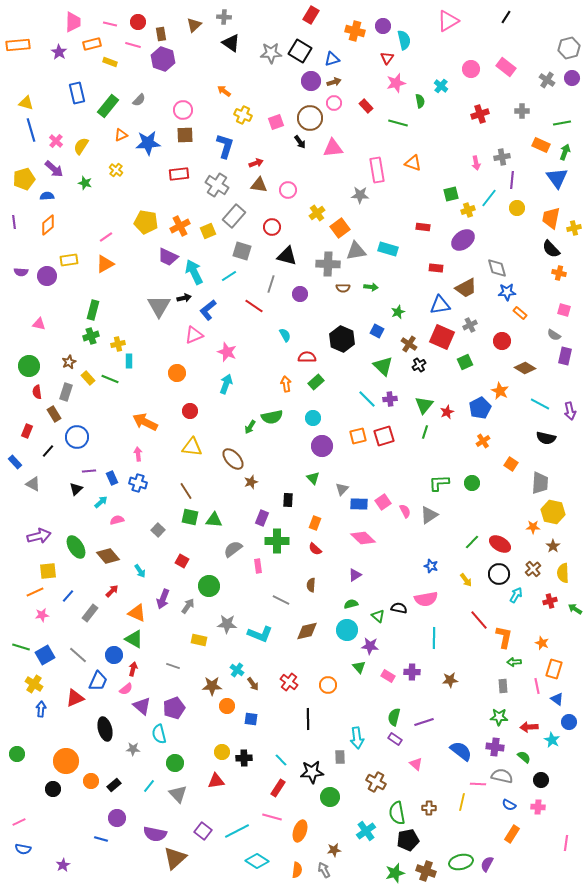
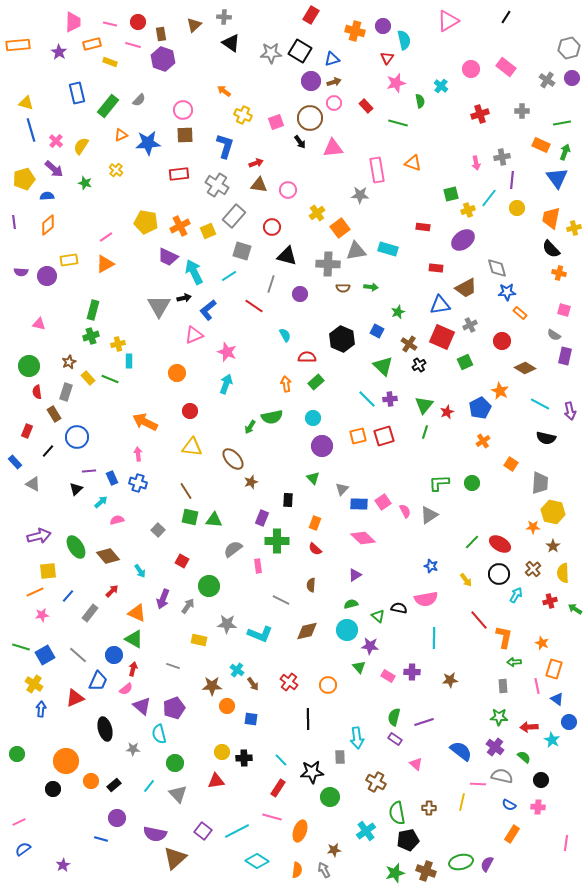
purple cross at (495, 747): rotated 30 degrees clockwise
blue semicircle at (23, 849): rotated 133 degrees clockwise
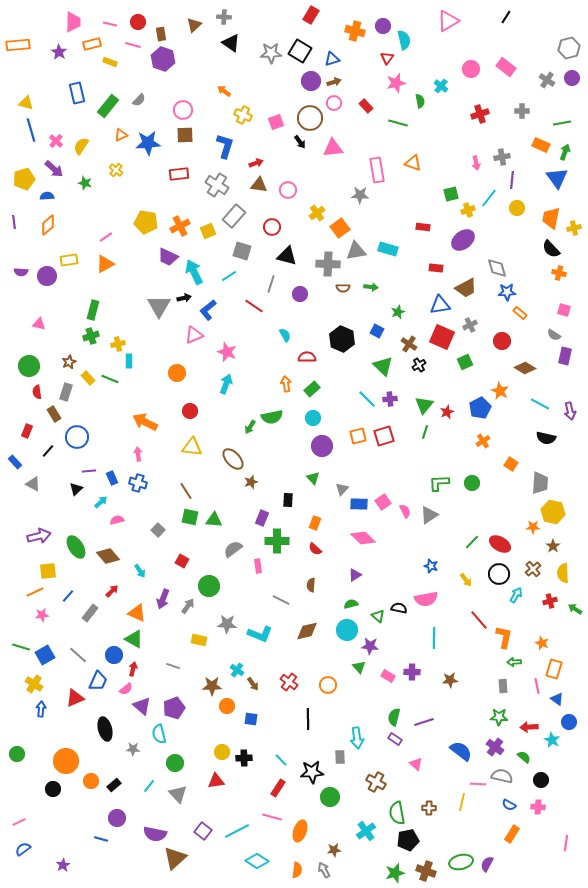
green rectangle at (316, 382): moved 4 px left, 7 px down
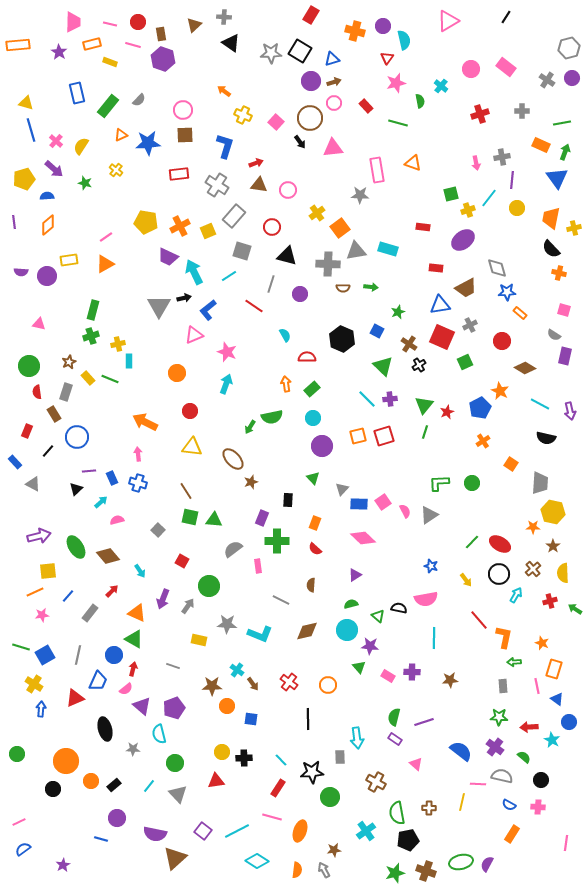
pink square at (276, 122): rotated 28 degrees counterclockwise
gray line at (78, 655): rotated 60 degrees clockwise
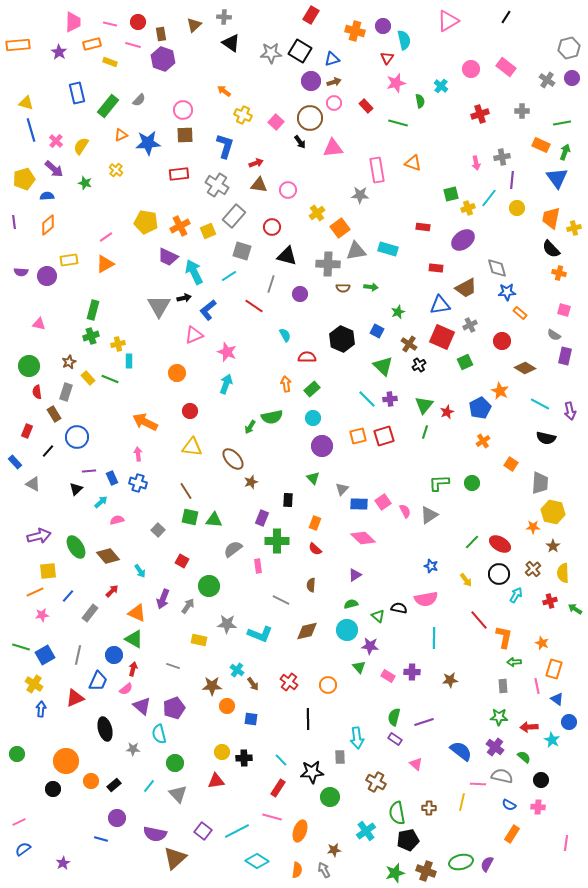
yellow cross at (468, 210): moved 2 px up
purple star at (63, 865): moved 2 px up
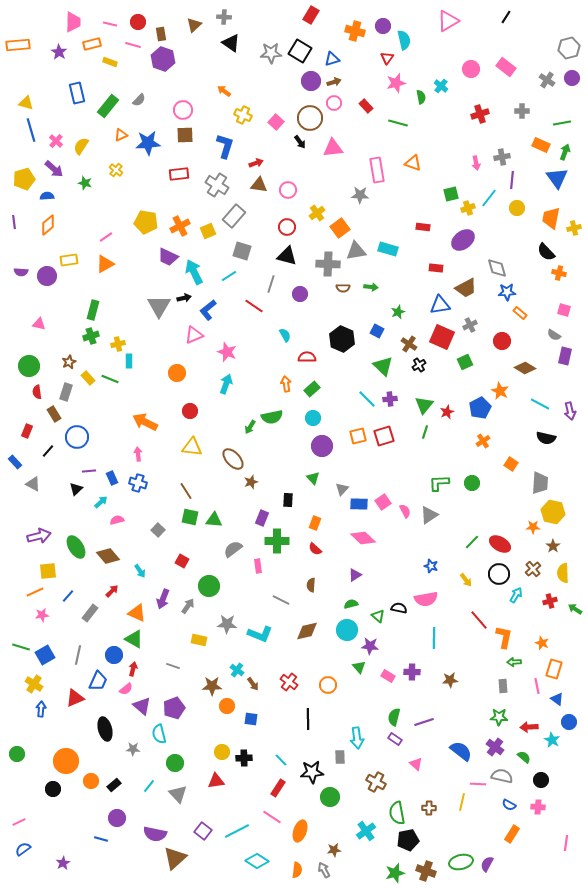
green semicircle at (420, 101): moved 1 px right, 4 px up
red circle at (272, 227): moved 15 px right
black semicircle at (551, 249): moved 5 px left, 3 px down
pink line at (272, 817): rotated 18 degrees clockwise
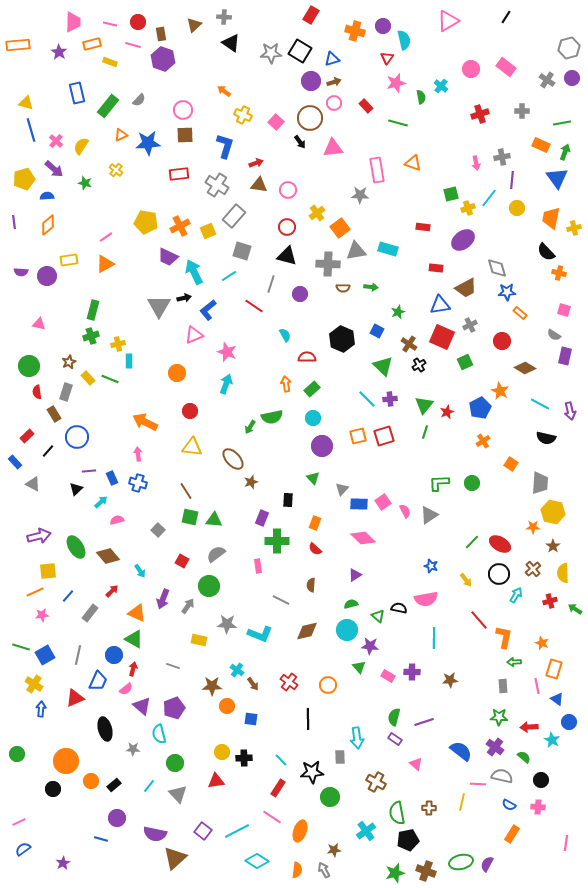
red rectangle at (27, 431): moved 5 px down; rotated 24 degrees clockwise
gray semicircle at (233, 549): moved 17 px left, 5 px down
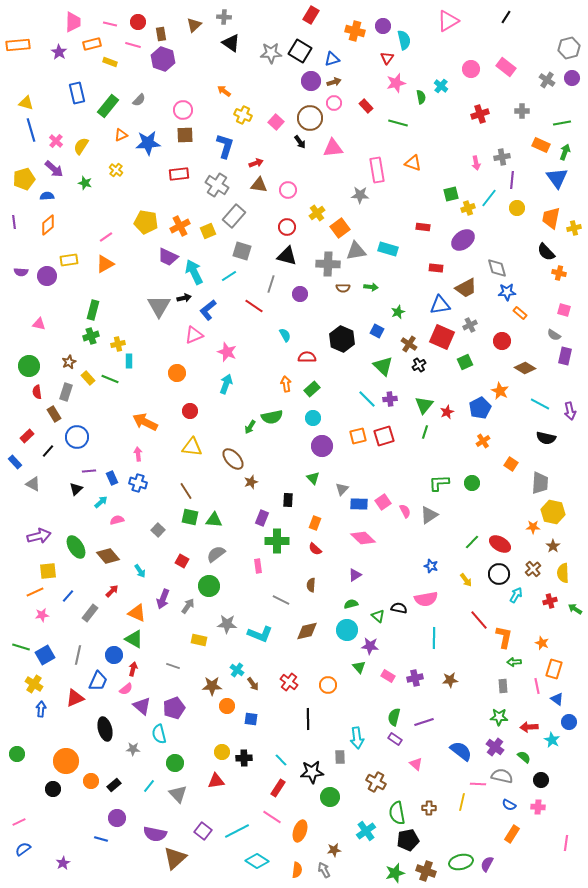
purple cross at (412, 672): moved 3 px right, 6 px down; rotated 14 degrees counterclockwise
